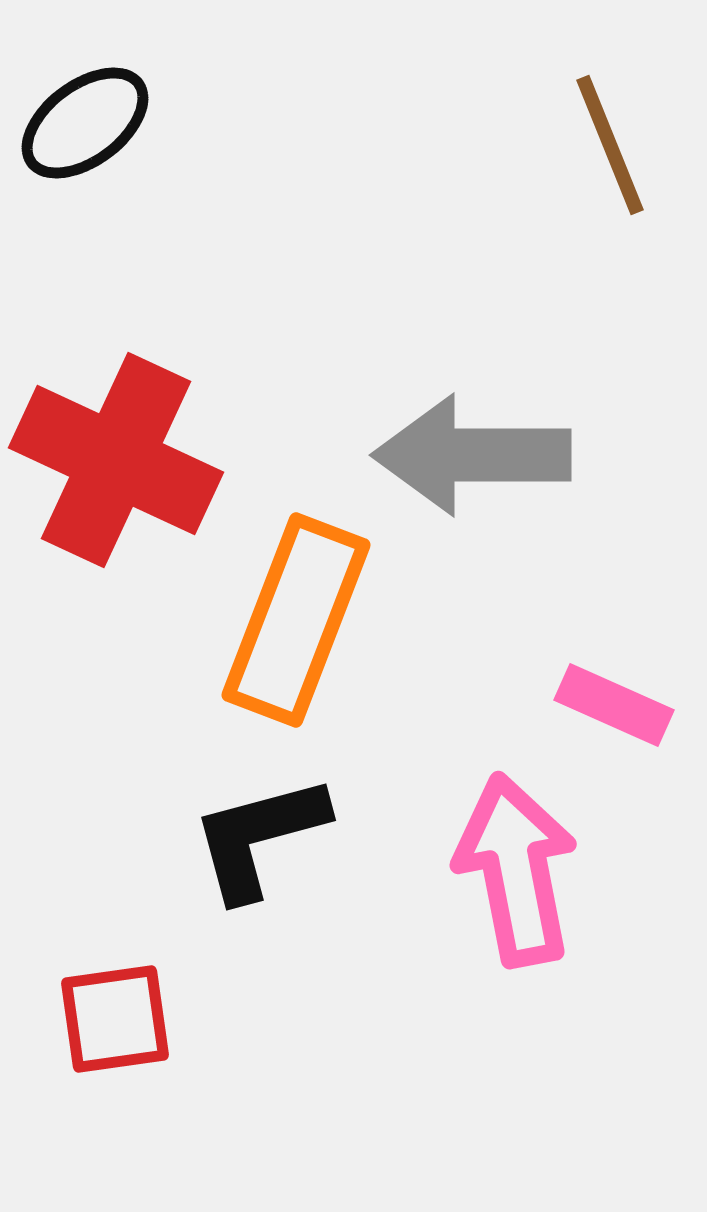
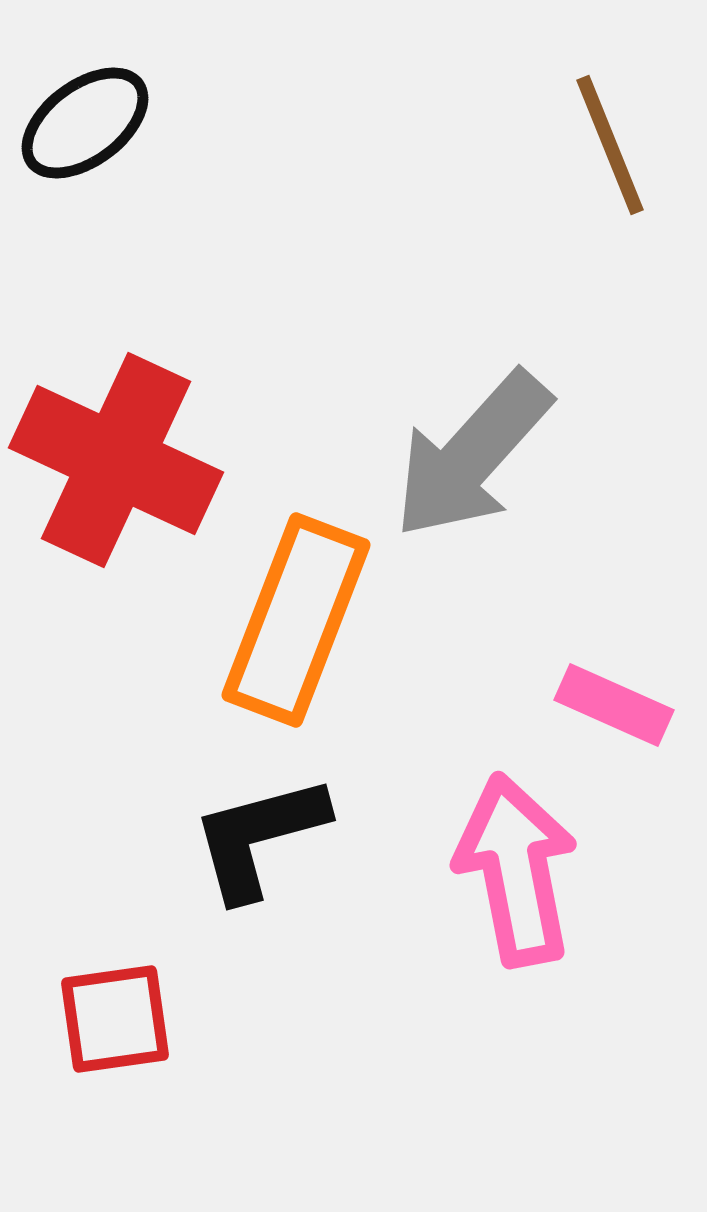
gray arrow: rotated 48 degrees counterclockwise
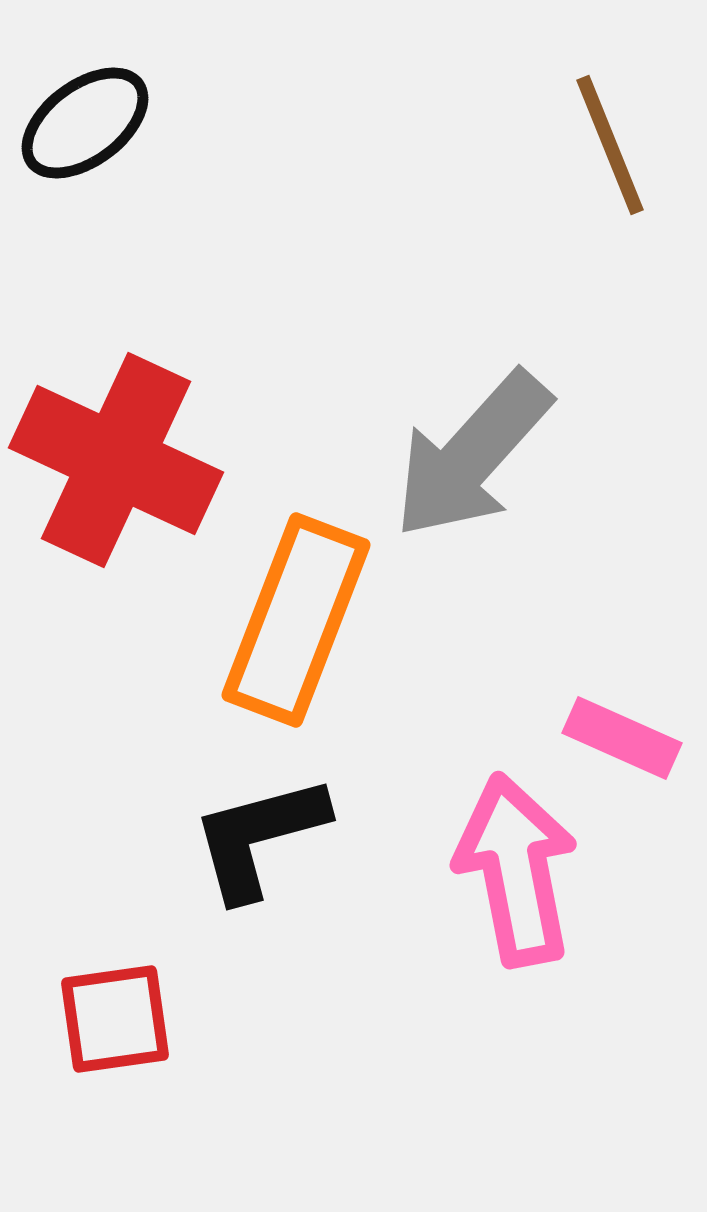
pink rectangle: moved 8 px right, 33 px down
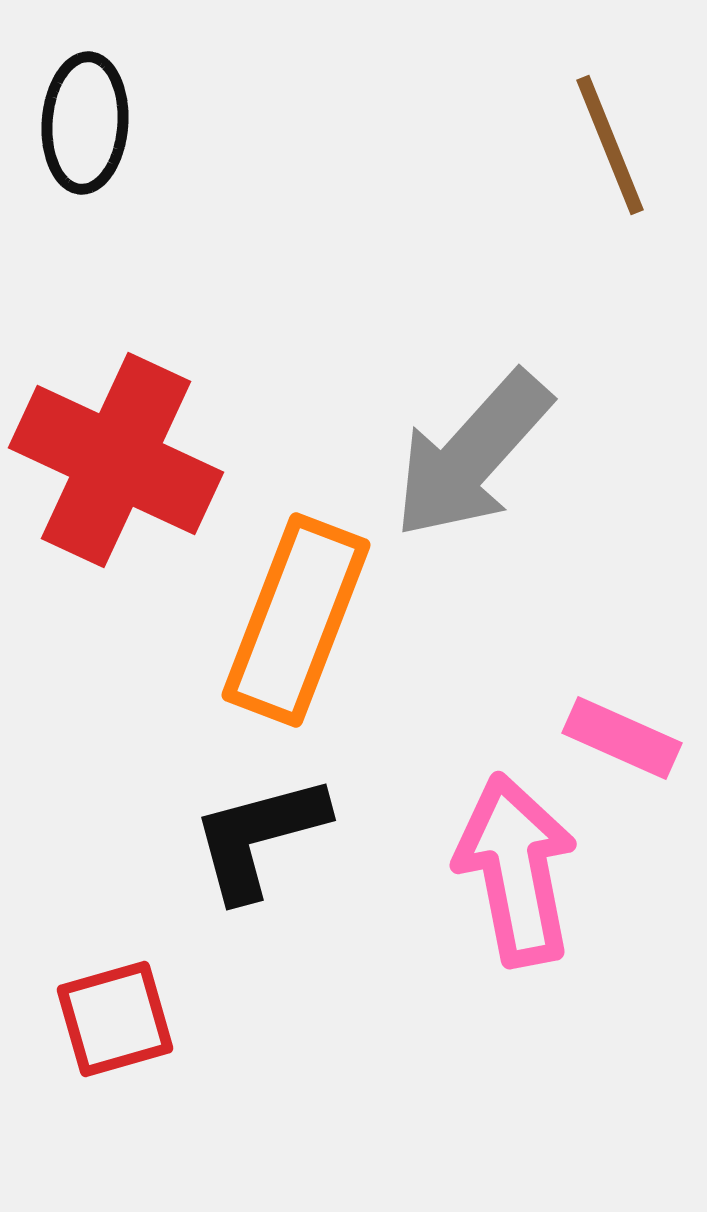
black ellipse: rotated 49 degrees counterclockwise
red square: rotated 8 degrees counterclockwise
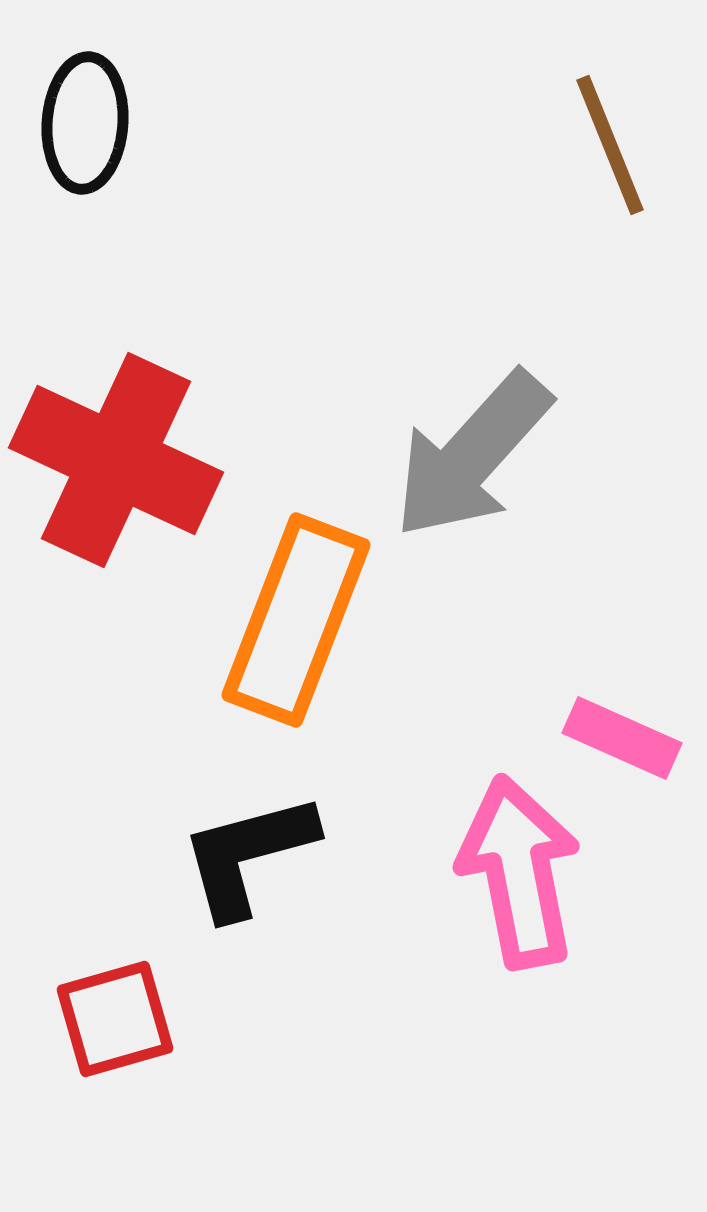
black L-shape: moved 11 px left, 18 px down
pink arrow: moved 3 px right, 2 px down
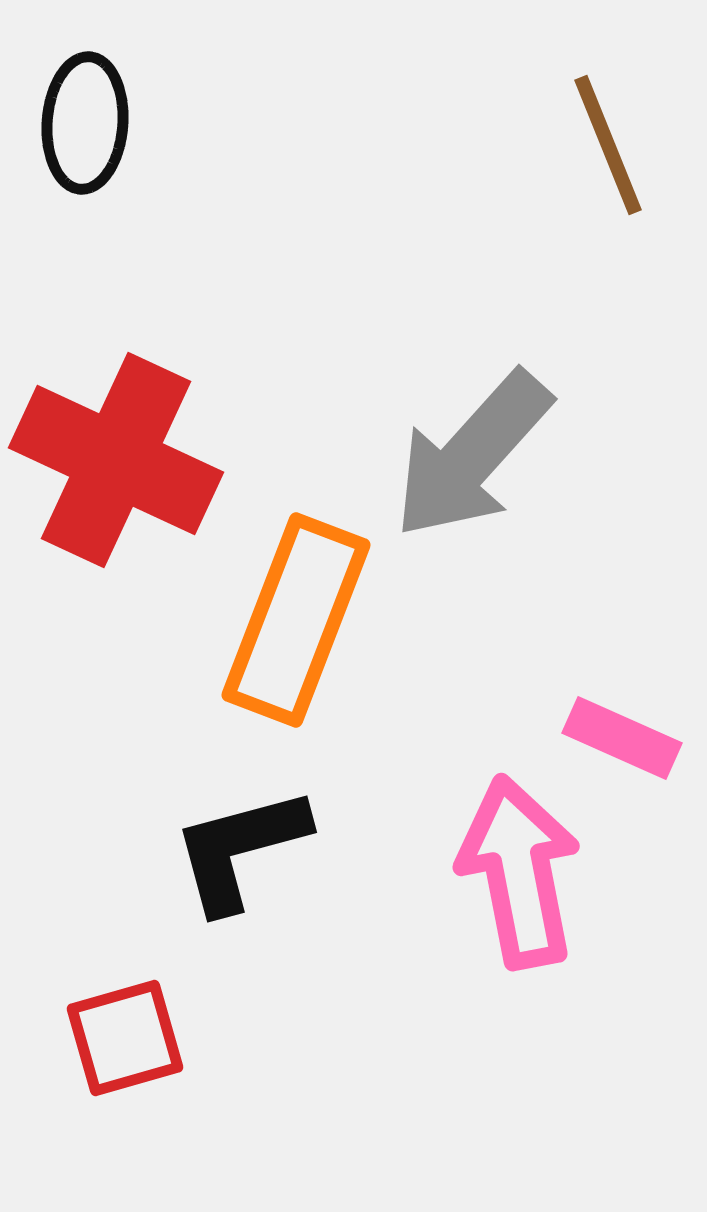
brown line: moved 2 px left
black L-shape: moved 8 px left, 6 px up
red square: moved 10 px right, 19 px down
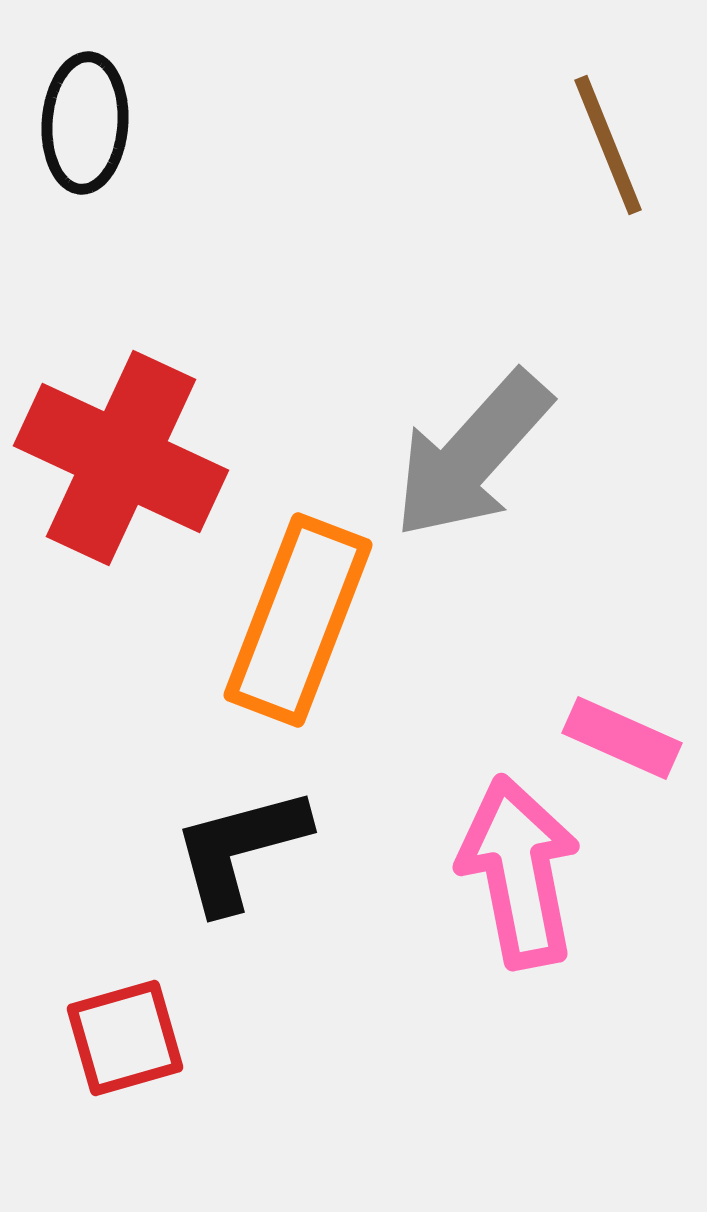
red cross: moved 5 px right, 2 px up
orange rectangle: moved 2 px right
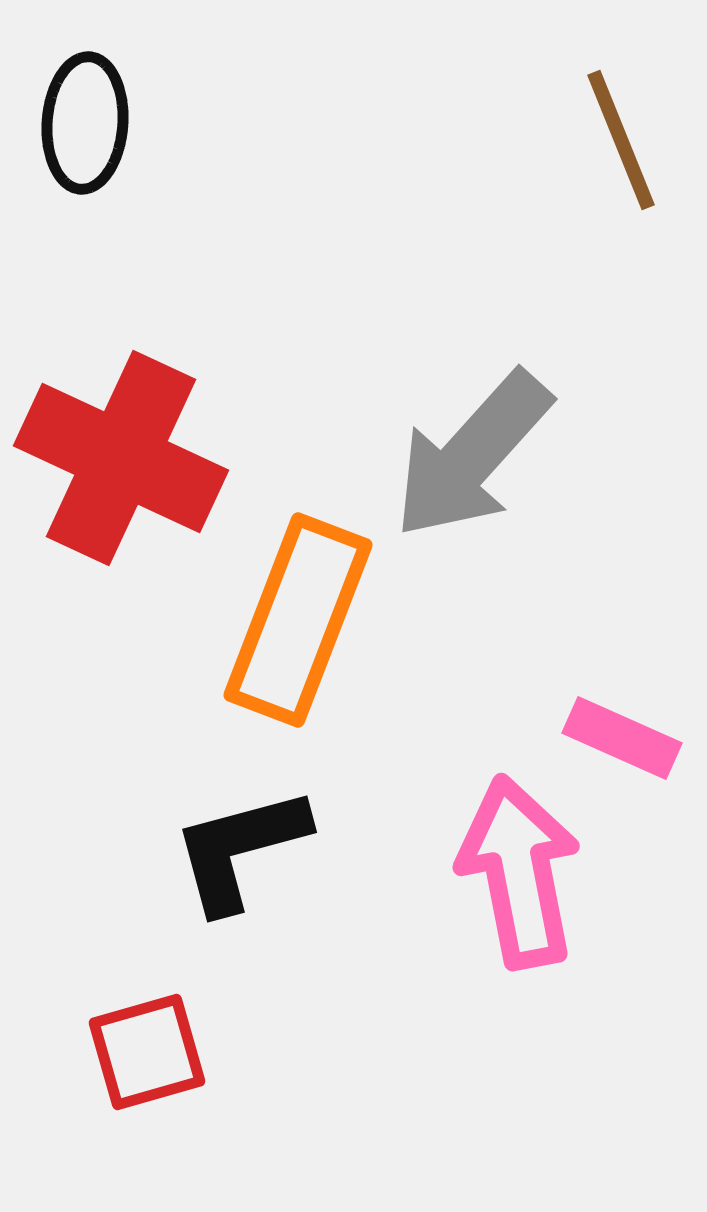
brown line: moved 13 px right, 5 px up
red square: moved 22 px right, 14 px down
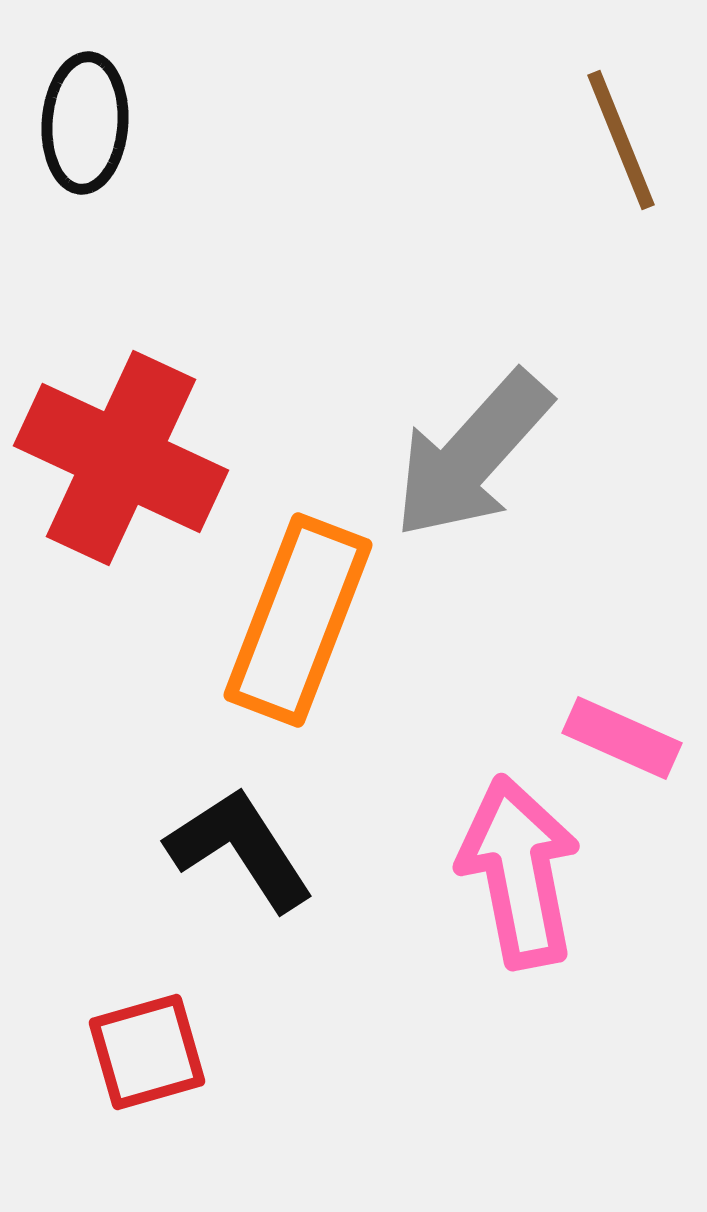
black L-shape: rotated 72 degrees clockwise
